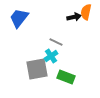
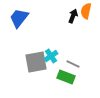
orange semicircle: moved 1 px up
black arrow: moved 1 px left, 1 px up; rotated 56 degrees counterclockwise
gray line: moved 17 px right, 22 px down
gray square: moved 1 px left, 7 px up
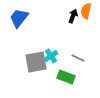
gray line: moved 5 px right, 6 px up
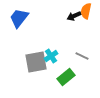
black arrow: moved 1 px right; rotated 136 degrees counterclockwise
gray line: moved 4 px right, 2 px up
green rectangle: rotated 60 degrees counterclockwise
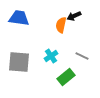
orange semicircle: moved 25 px left, 14 px down
blue trapezoid: rotated 60 degrees clockwise
gray square: moved 17 px left; rotated 15 degrees clockwise
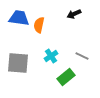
black arrow: moved 2 px up
orange semicircle: moved 22 px left
gray square: moved 1 px left, 1 px down
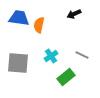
gray line: moved 1 px up
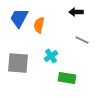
black arrow: moved 2 px right, 2 px up; rotated 24 degrees clockwise
blue trapezoid: rotated 70 degrees counterclockwise
gray line: moved 15 px up
green rectangle: moved 1 px right, 1 px down; rotated 48 degrees clockwise
